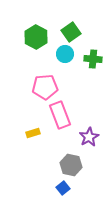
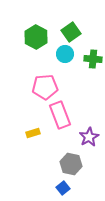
gray hexagon: moved 1 px up
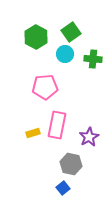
pink rectangle: moved 3 px left, 10 px down; rotated 32 degrees clockwise
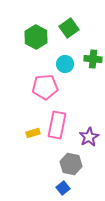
green square: moved 2 px left, 4 px up
cyan circle: moved 10 px down
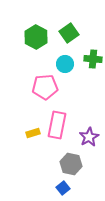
green square: moved 5 px down
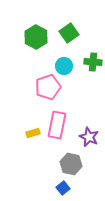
green cross: moved 3 px down
cyan circle: moved 1 px left, 2 px down
pink pentagon: moved 3 px right; rotated 15 degrees counterclockwise
purple star: rotated 18 degrees counterclockwise
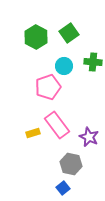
pink rectangle: rotated 48 degrees counterclockwise
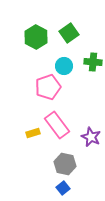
purple star: moved 2 px right
gray hexagon: moved 6 px left
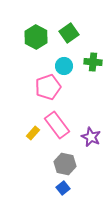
yellow rectangle: rotated 32 degrees counterclockwise
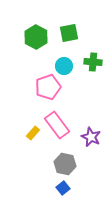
green square: rotated 24 degrees clockwise
